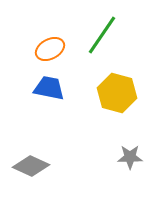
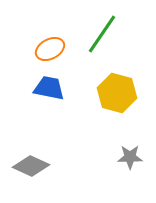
green line: moved 1 px up
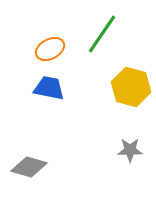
yellow hexagon: moved 14 px right, 6 px up
gray star: moved 7 px up
gray diamond: moved 2 px left, 1 px down; rotated 9 degrees counterclockwise
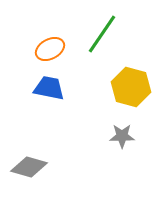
gray star: moved 8 px left, 14 px up
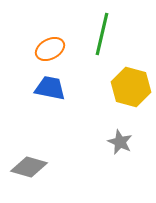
green line: rotated 21 degrees counterclockwise
blue trapezoid: moved 1 px right
gray star: moved 2 px left, 6 px down; rotated 25 degrees clockwise
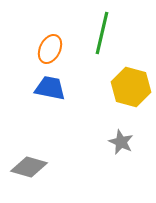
green line: moved 1 px up
orange ellipse: rotated 36 degrees counterclockwise
gray star: moved 1 px right
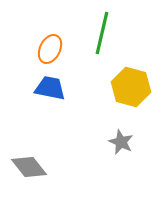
gray diamond: rotated 36 degrees clockwise
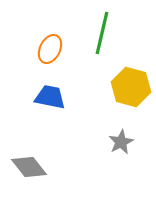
blue trapezoid: moved 9 px down
gray star: rotated 20 degrees clockwise
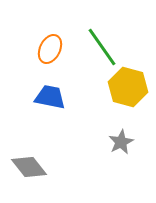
green line: moved 14 px down; rotated 48 degrees counterclockwise
yellow hexagon: moved 3 px left
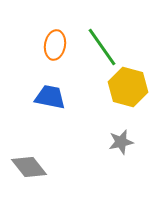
orange ellipse: moved 5 px right, 4 px up; rotated 16 degrees counterclockwise
gray star: rotated 15 degrees clockwise
